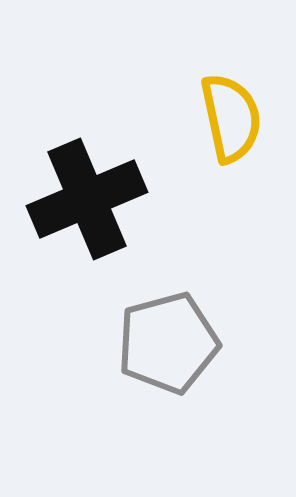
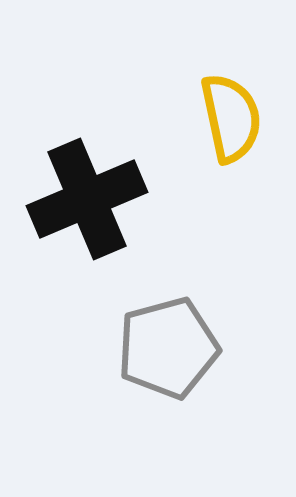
gray pentagon: moved 5 px down
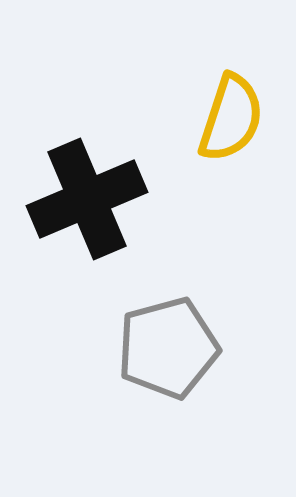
yellow semicircle: rotated 30 degrees clockwise
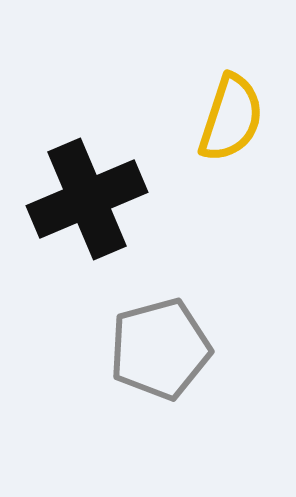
gray pentagon: moved 8 px left, 1 px down
